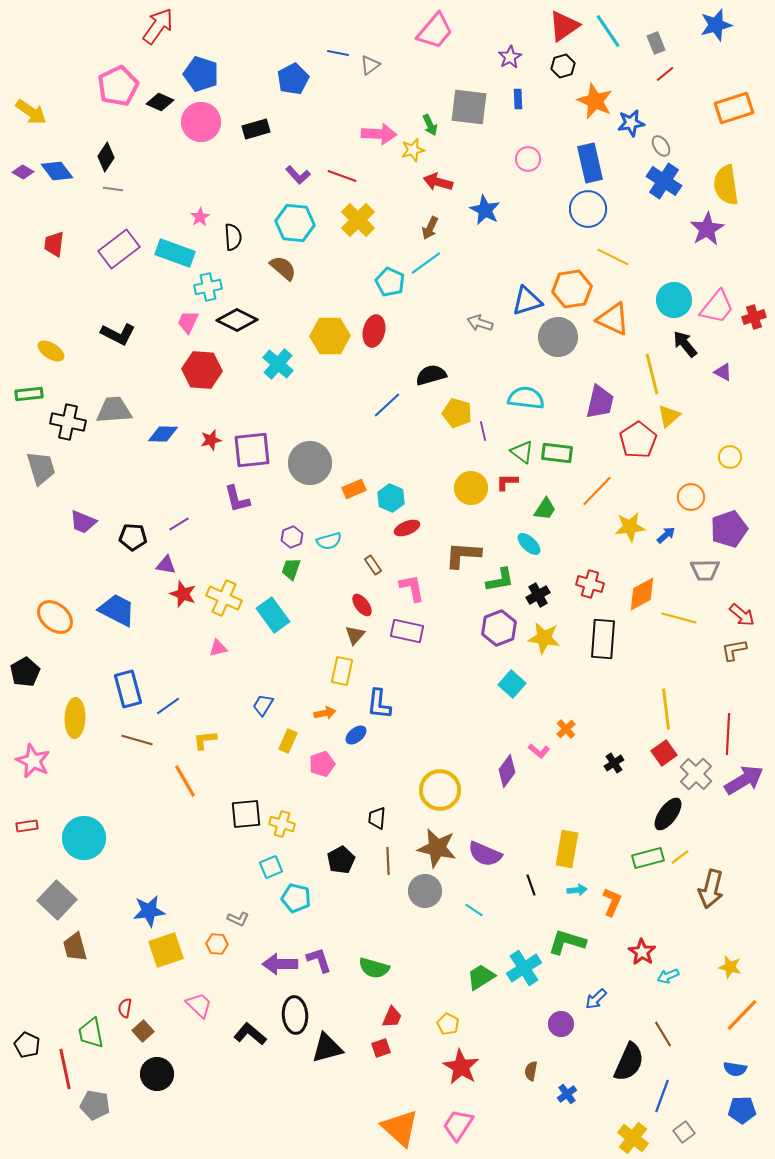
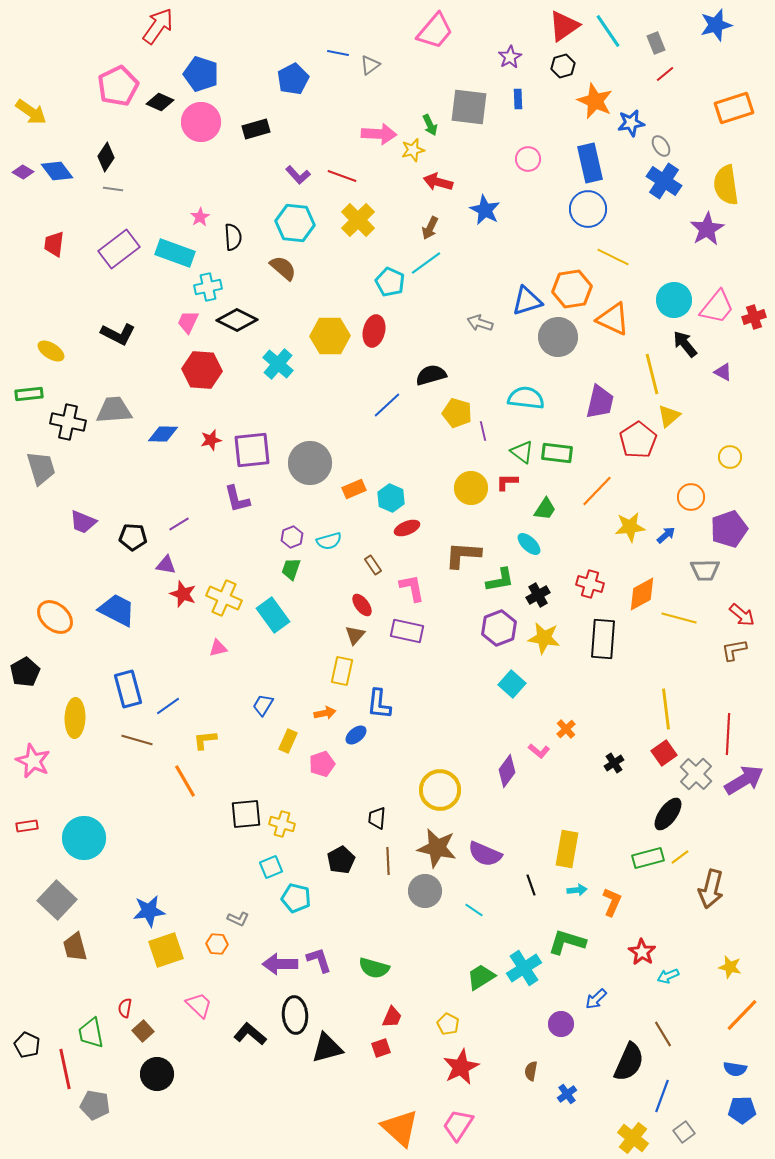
red star at (461, 1067): rotated 15 degrees clockwise
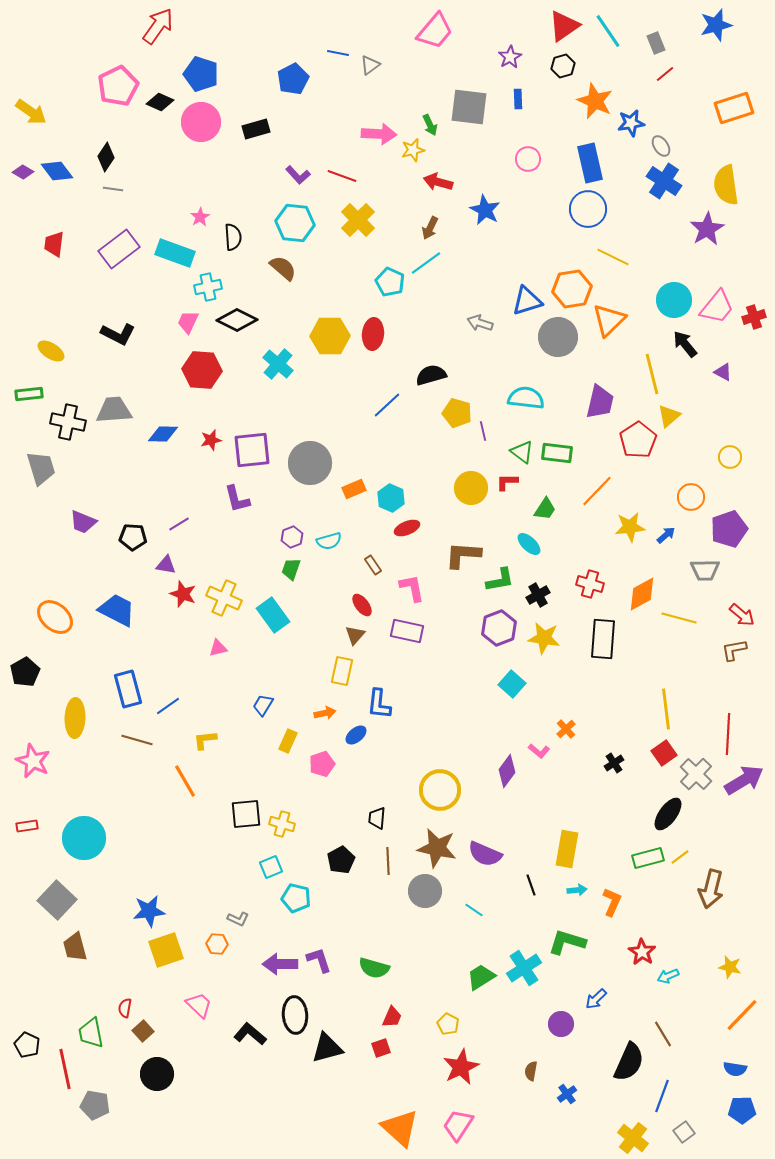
orange triangle at (613, 319): moved 4 px left, 1 px down; rotated 51 degrees clockwise
red ellipse at (374, 331): moved 1 px left, 3 px down; rotated 8 degrees counterclockwise
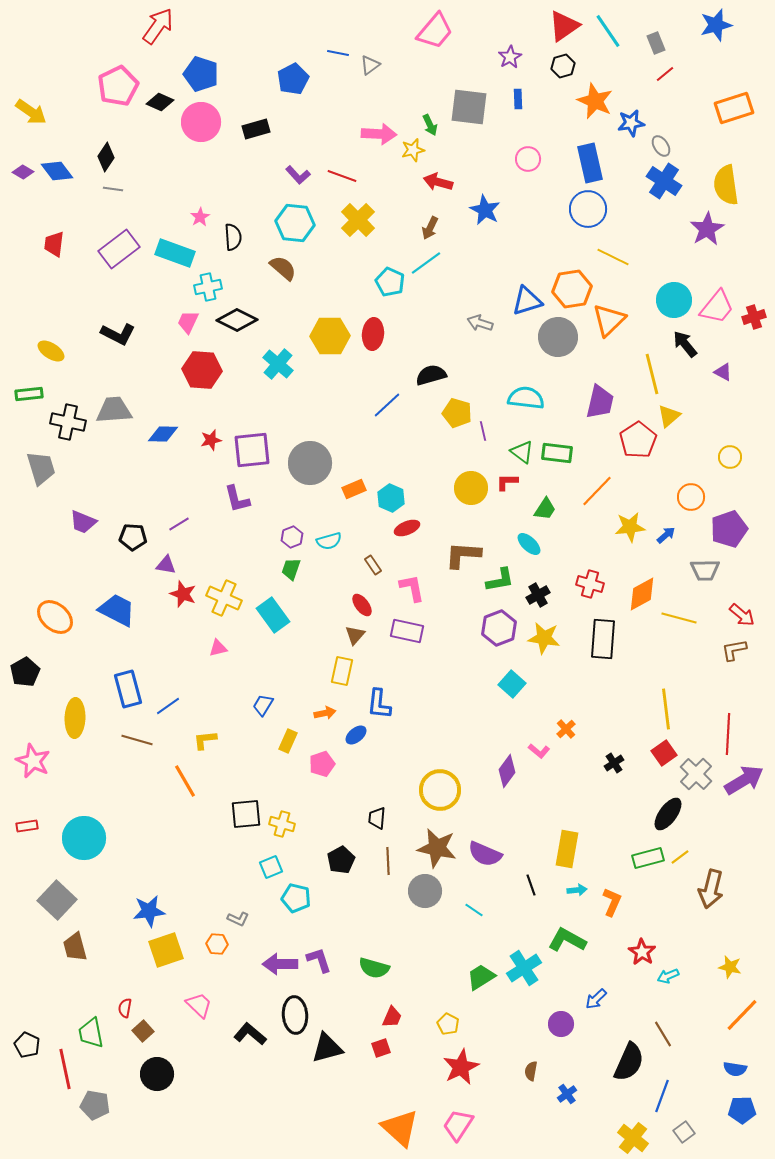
green L-shape at (567, 942): moved 2 px up; rotated 12 degrees clockwise
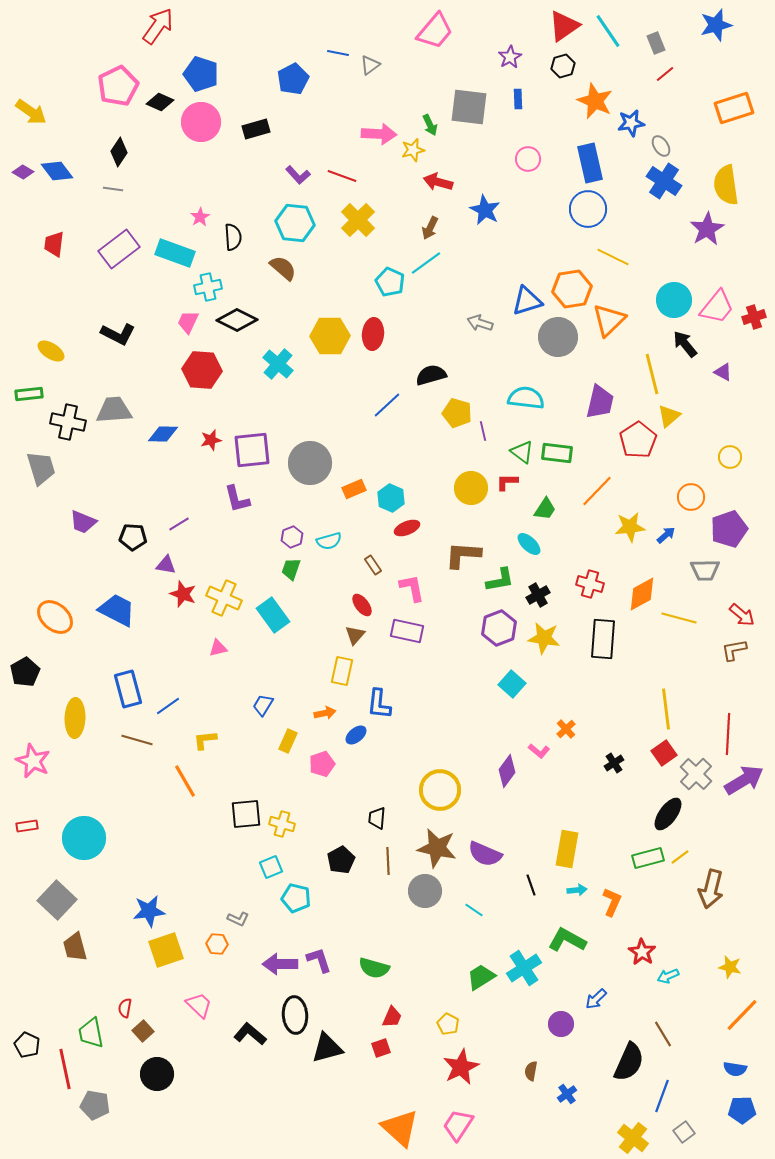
black diamond at (106, 157): moved 13 px right, 5 px up
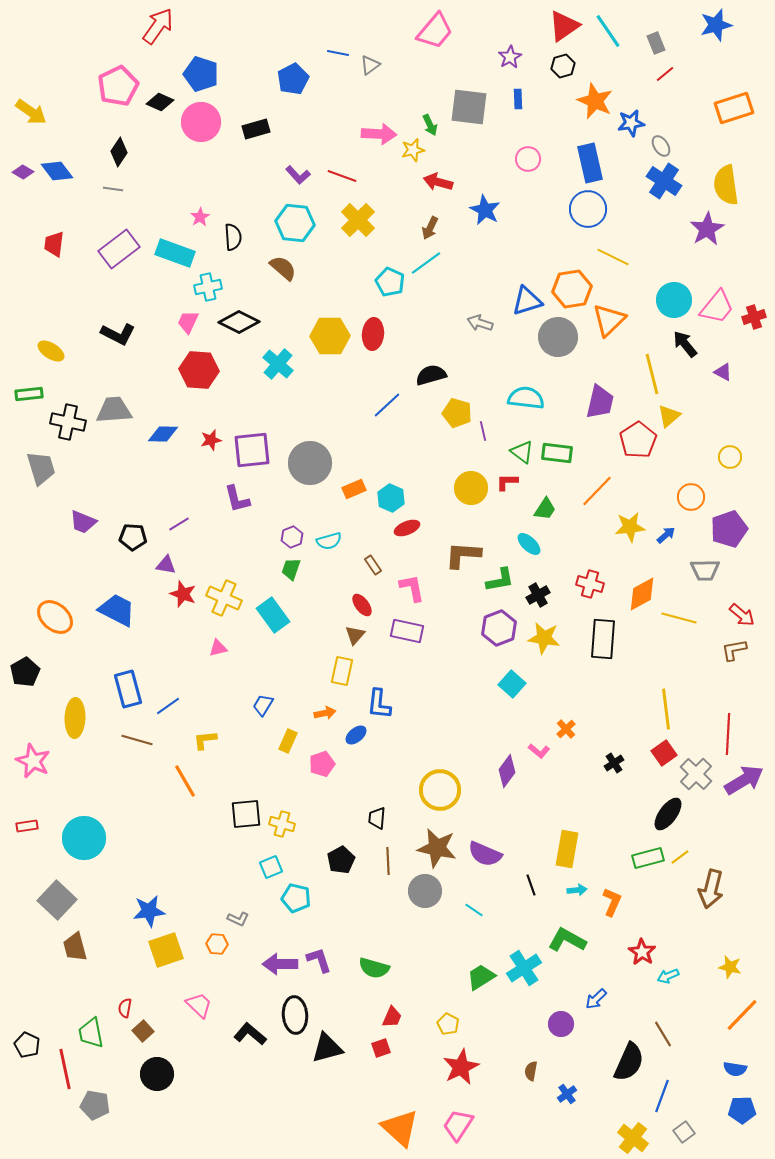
black diamond at (237, 320): moved 2 px right, 2 px down
red hexagon at (202, 370): moved 3 px left
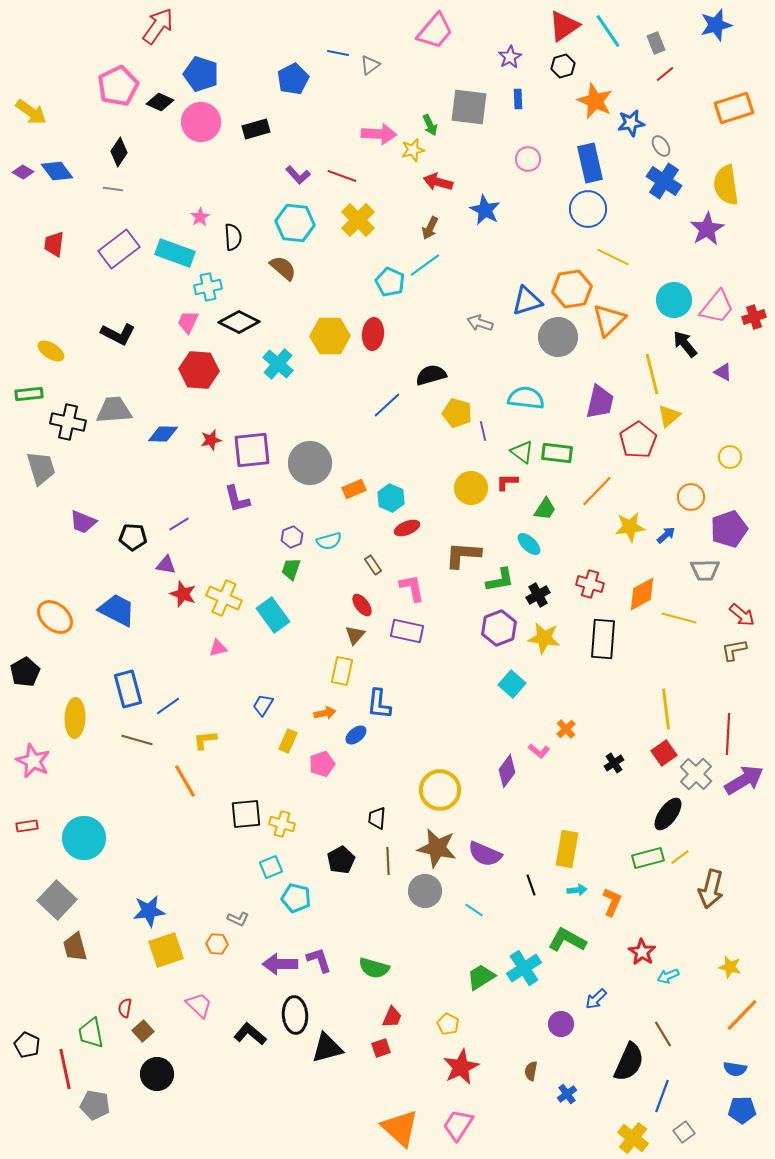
cyan line at (426, 263): moved 1 px left, 2 px down
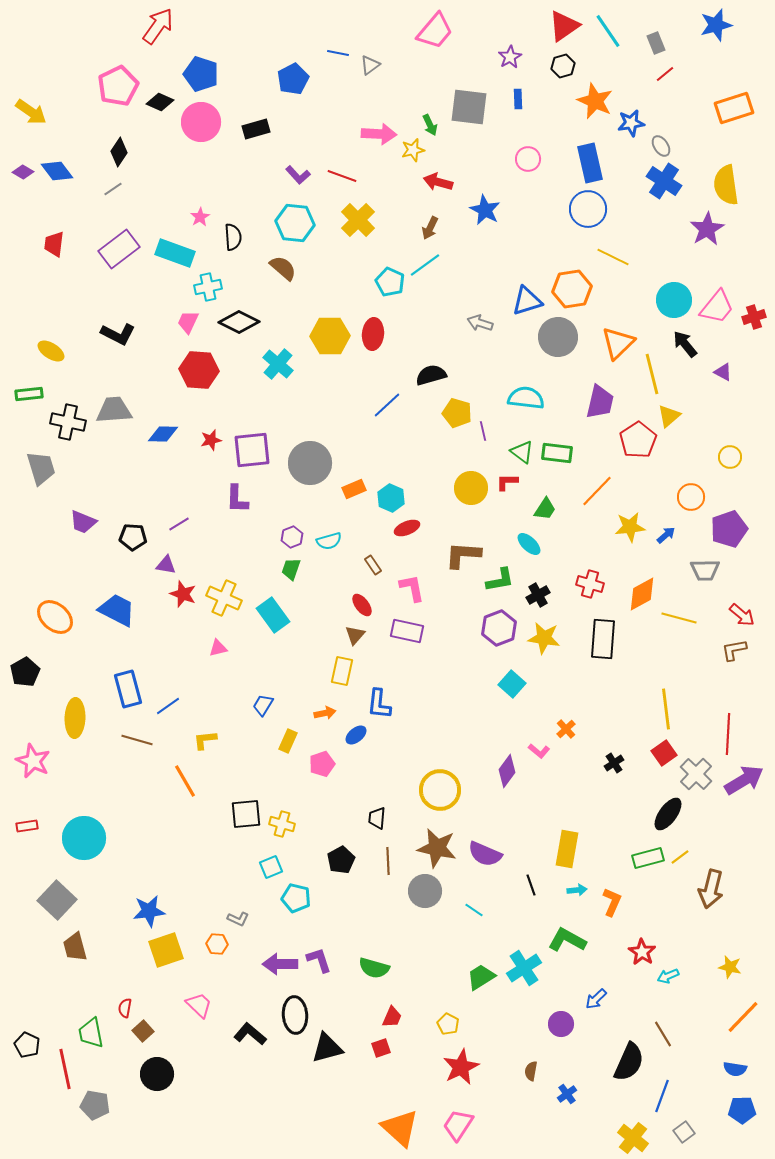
gray line at (113, 189): rotated 42 degrees counterclockwise
orange triangle at (609, 320): moved 9 px right, 23 px down
purple L-shape at (237, 499): rotated 16 degrees clockwise
orange line at (742, 1015): moved 1 px right, 2 px down
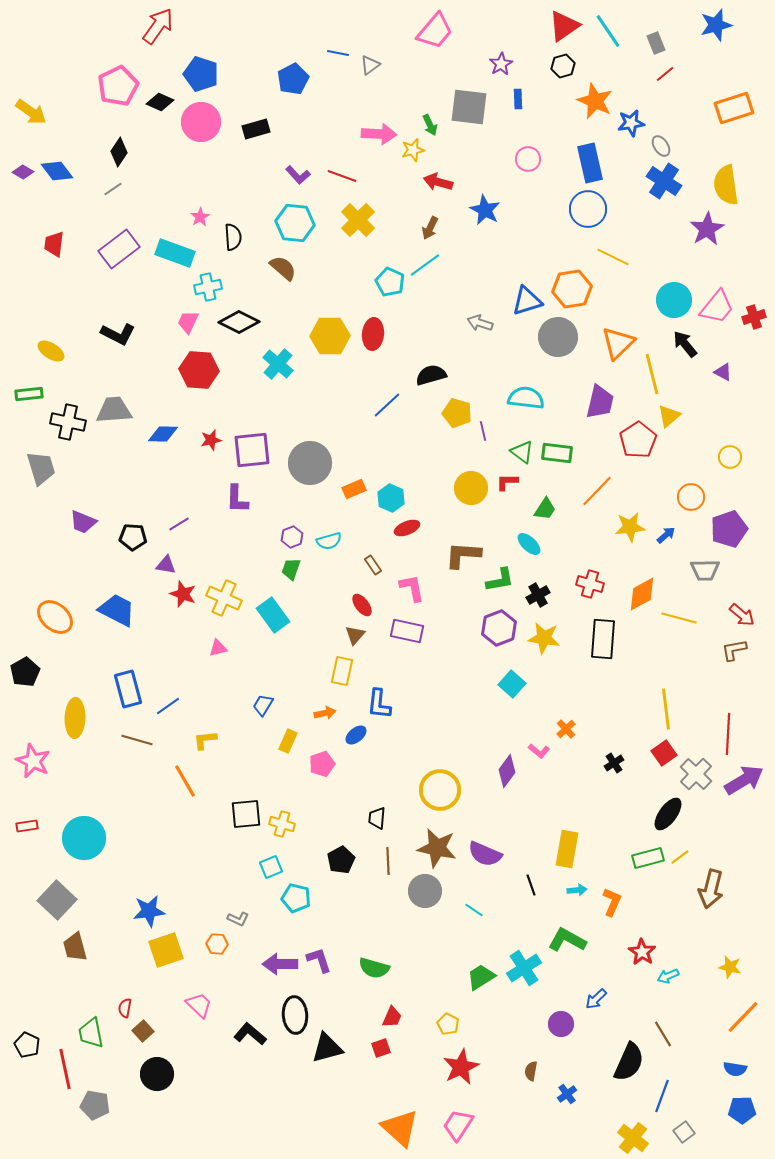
purple star at (510, 57): moved 9 px left, 7 px down
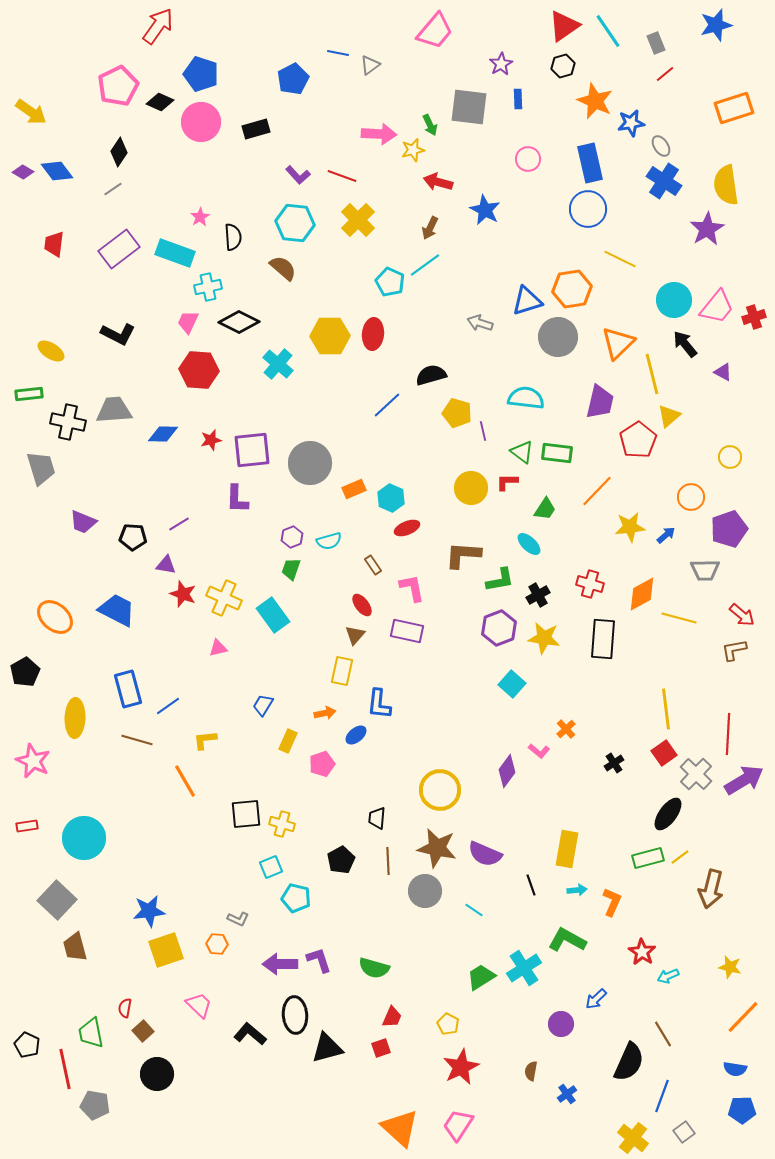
yellow line at (613, 257): moved 7 px right, 2 px down
